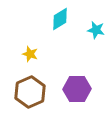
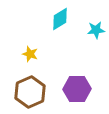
cyan star: rotated 18 degrees counterclockwise
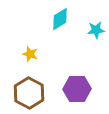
brown hexagon: moved 1 px left, 1 px down; rotated 8 degrees counterclockwise
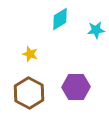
purple hexagon: moved 1 px left, 2 px up
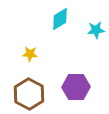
yellow star: rotated 14 degrees counterclockwise
brown hexagon: moved 1 px down
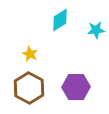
cyan diamond: moved 1 px down
yellow star: rotated 21 degrees clockwise
brown hexagon: moved 6 px up
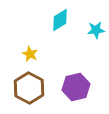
purple hexagon: rotated 12 degrees counterclockwise
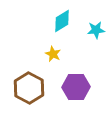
cyan diamond: moved 2 px right, 1 px down
yellow star: moved 23 px right
purple hexagon: rotated 12 degrees clockwise
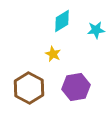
purple hexagon: rotated 8 degrees counterclockwise
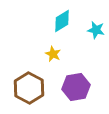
cyan star: rotated 18 degrees clockwise
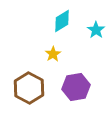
cyan star: rotated 24 degrees clockwise
yellow star: rotated 14 degrees clockwise
